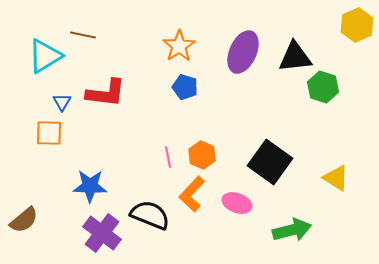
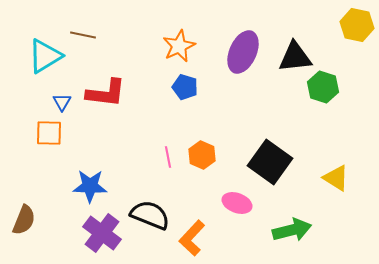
yellow hexagon: rotated 24 degrees counterclockwise
orange star: rotated 8 degrees clockwise
orange L-shape: moved 44 px down
brown semicircle: rotated 28 degrees counterclockwise
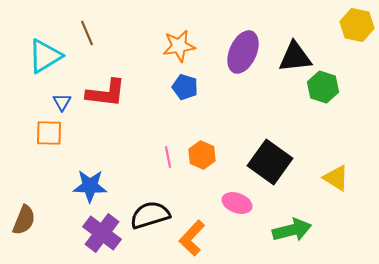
brown line: moved 4 px right, 2 px up; rotated 55 degrees clockwise
orange star: rotated 16 degrees clockwise
black semicircle: rotated 39 degrees counterclockwise
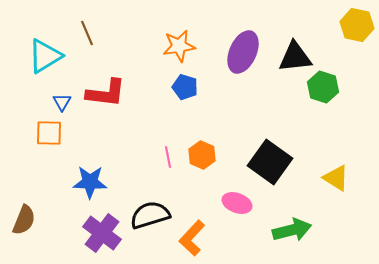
blue star: moved 4 px up
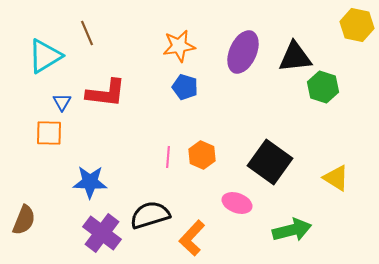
pink line: rotated 15 degrees clockwise
